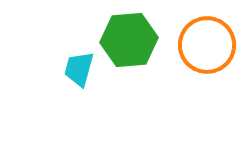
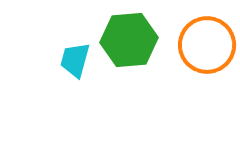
cyan trapezoid: moved 4 px left, 9 px up
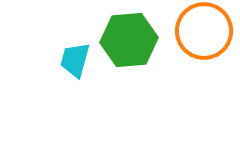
orange circle: moved 3 px left, 14 px up
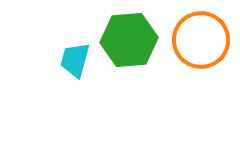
orange circle: moved 3 px left, 9 px down
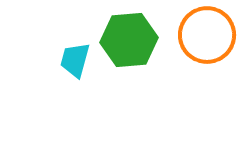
orange circle: moved 6 px right, 5 px up
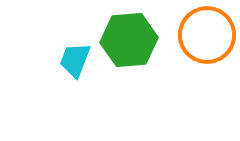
cyan trapezoid: rotated 6 degrees clockwise
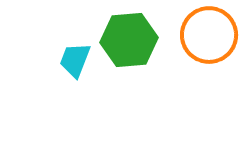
orange circle: moved 2 px right
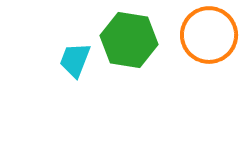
green hexagon: rotated 14 degrees clockwise
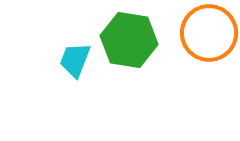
orange circle: moved 2 px up
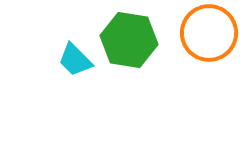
cyan trapezoid: rotated 66 degrees counterclockwise
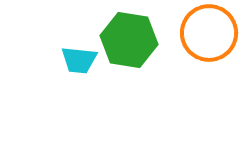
cyan trapezoid: moved 4 px right; rotated 39 degrees counterclockwise
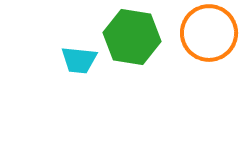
green hexagon: moved 3 px right, 3 px up
